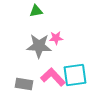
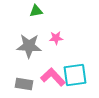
gray star: moved 10 px left
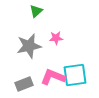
green triangle: rotated 32 degrees counterclockwise
gray star: rotated 15 degrees counterclockwise
pink L-shape: rotated 25 degrees counterclockwise
gray rectangle: rotated 30 degrees counterclockwise
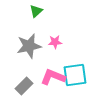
pink star: moved 1 px left, 4 px down
gray rectangle: moved 2 px down; rotated 24 degrees counterclockwise
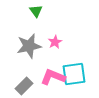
green triangle: rotated 24 degrees counterclockwise
pink star: rotated 24 degrees counterclockwise
cyan square: moved 1 px left, 1 px up
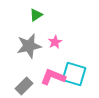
green triangle: moved 4 px down; rotated 32 degrees clockwise
cyan square: rotated 25 degrees clockwise
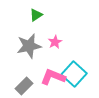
cyan square: rotated 25 degrees clockwise
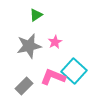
cyan square: moved 3 px up
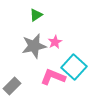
gray star: moved 5 px right
cyan square: moved 4 px up
gray rectangle: moved 12 px left
